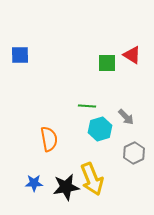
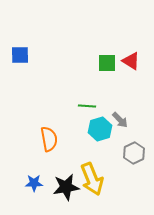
red triangle: moved 1 px left, 6 px down
gray arrow: moved 6 px left, 3 px down
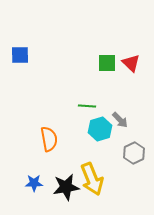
red triangle: moved 2 px down; rotated 12 degrees clockwise
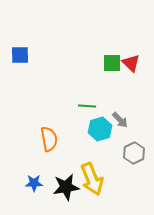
green square: moved 5 px right
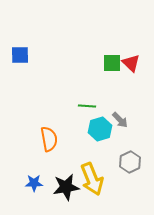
gray hexagon: moved 4 px left, 9 px down
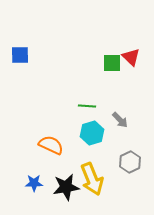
red triangle: moved 6 px up
cyan hexagon: moved 8 px left, 4 px down
orange semicircle: moved 2 px right, 6 px down; rotated 55 degrees counterclockwise
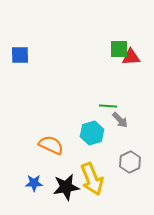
red triangle: rotated 48 degrees counterclockwise
green square: moved 7 px right, 14 px up
green line: moved 21 px right
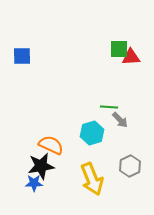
blue square: moved 2 px right, 1 px down
green line: moved 1 px right, 1 px down
gray hexagon: moved 4 px down
black star: moved 25 px left, 21 px up
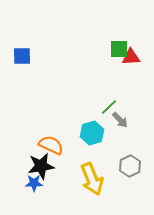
green line: rotated 48 degrees counterclockwise
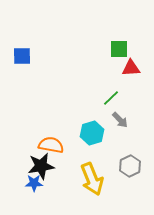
red triangle: moved 11 px down
green line: moved 2 px right, 9 px up
orange semicircle: rotated 15 degrees counterclockwise
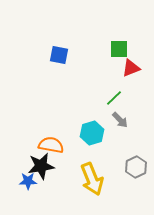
blue square: moved 37 px right, 1 px up; rotated 12 degrees clockwise
red triangle: rotated 18 degrees counterclockwise
green line: moved 3 px right
gray hexagon: moved 6 px right, 1 px down
blue star: moved 6 px left, 2 px up
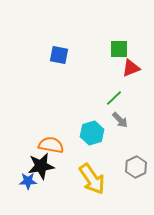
yellow arrow: rotated 12 degrees counterclockwise
